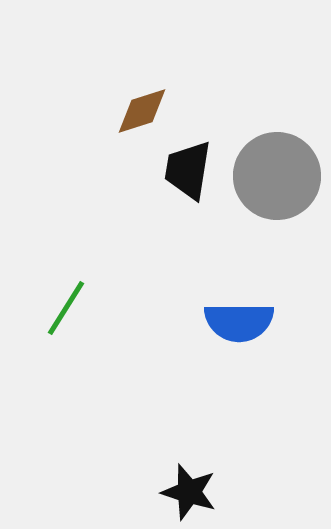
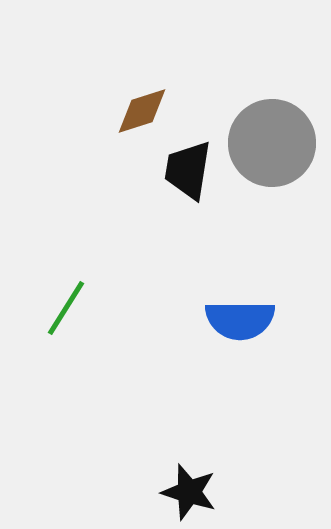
gray circle: moved 5 px left, 33 px up
blue semicircle: moved 1 px right, 2 px up
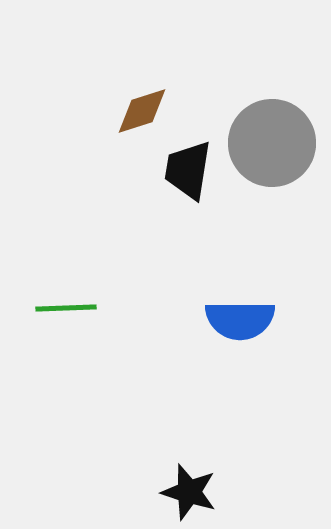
green line: rotated 56 degrees clockwise
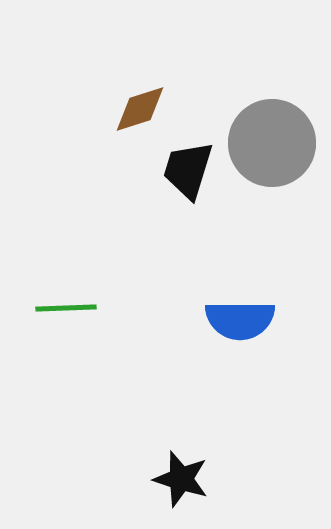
brown diamond: moved 2 px left, 2 px up
black trapezoid: rotated 8 degrees clockwise
black star: moved 8 px left, 13 px up
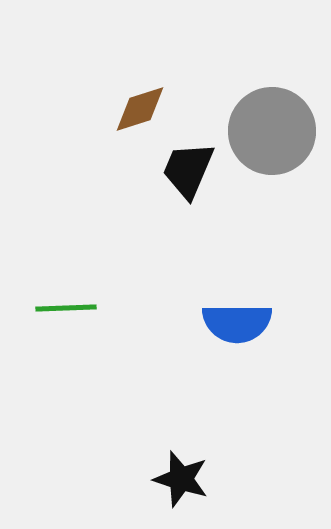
gray circle: moved 12 px up
black trapezoid: rotated 6 degrees clockwise
blue semicircle: moved 3 px left, 3 px down
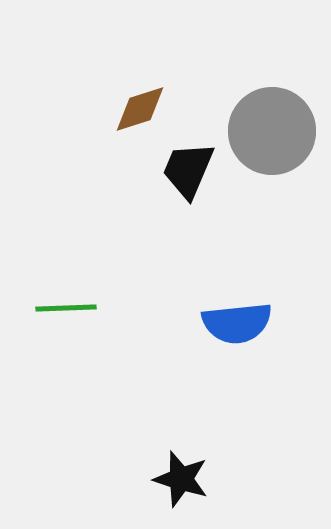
blue semicircle: rotated 6 degrees counterclockwise
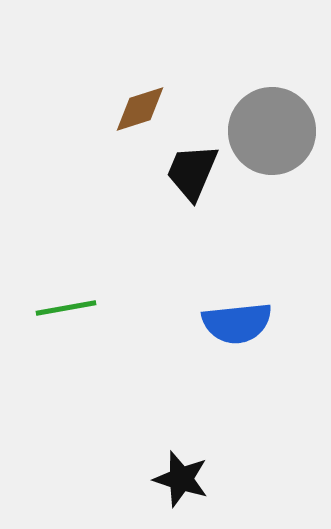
black trapezoid: moved 4 px right, 2 px down
green line: rotated 8 degrees counterclockwise
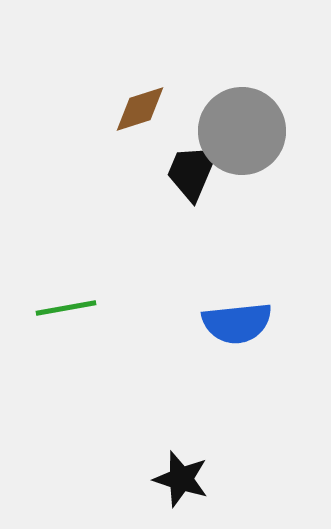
gray circle: moved 30 px left
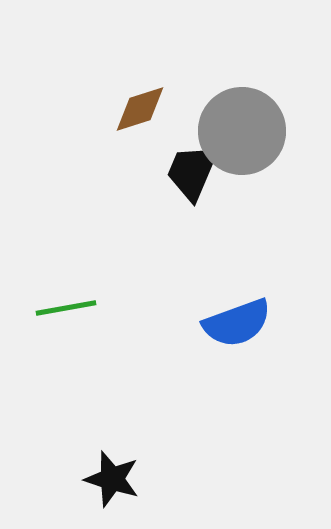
blue semicircle: rotated 14 degrees counterclockwise
black star: moved 69 px left
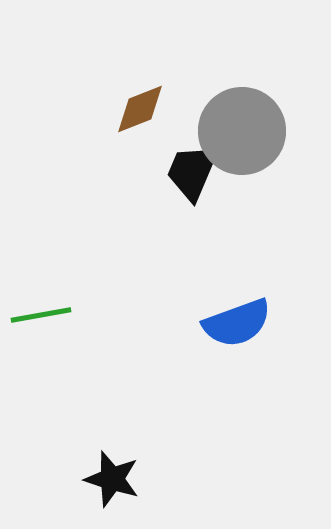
brown diamond: rotated 4 degrees counterclockwise
green line: moved 25 px left, 7 px down
